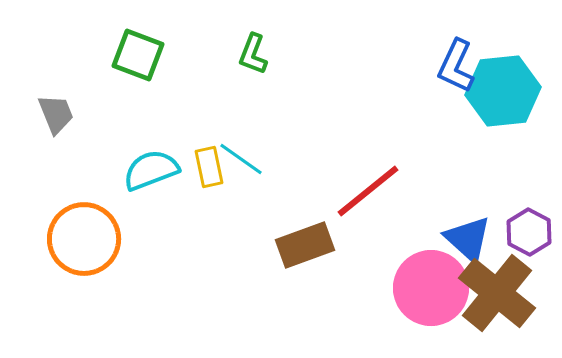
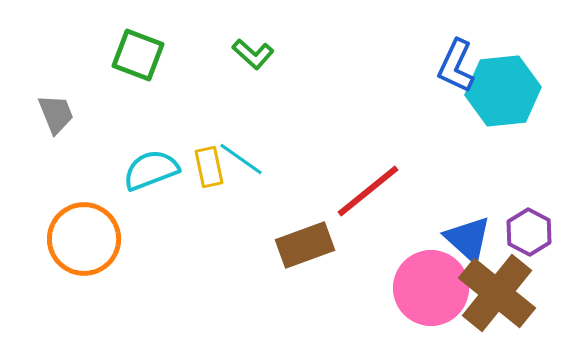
green L-shape: rotated 69 degrees counterclockwise
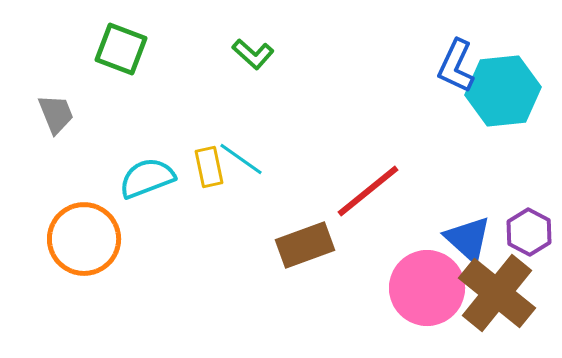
green square: moved 17 px left, 6 px up
cyan semicircle: moved 4 px left, 8 px down
pink circle: moved 4 px left
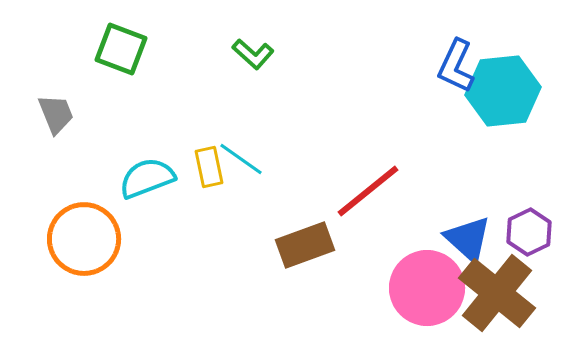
purple hexagon: rotated 6 degrees clockwise
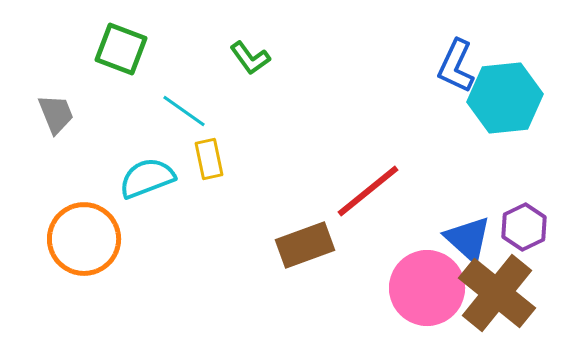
green L-shape: moved 3 px left, 4 px down; rotated 12 degrees clockwise
cyan hexagon: moved 2 px right, 7 px down
cyan line: moved 57 px left, 48 px up
yellow rectangle: moved 8 px up
purple hexagon: moved 5 px left, 5 px up
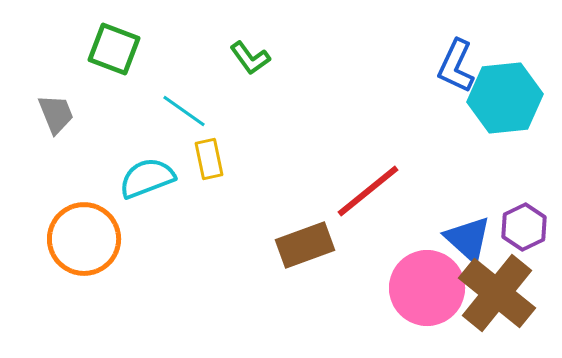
green square: moved 7 px left
